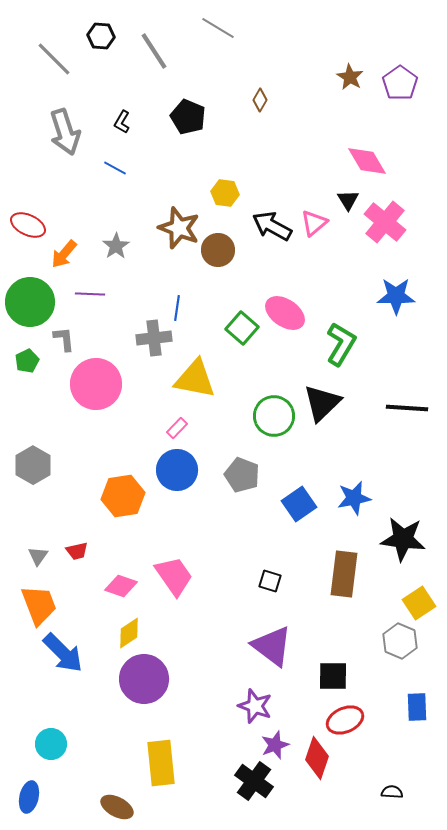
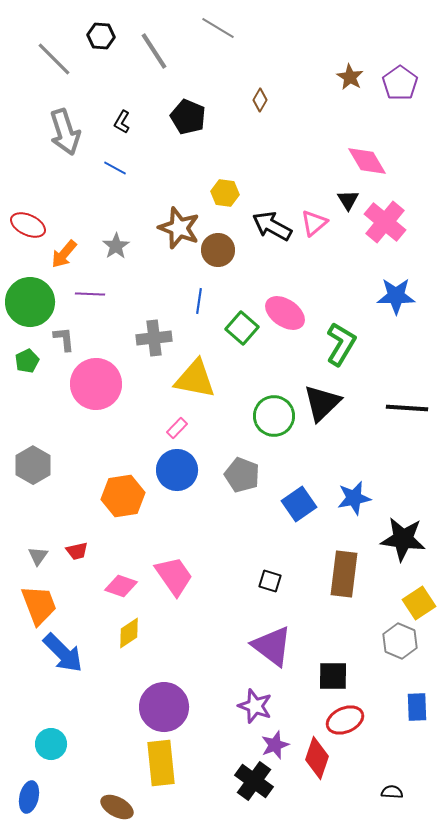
blue line at (177, 308): moved 22 px right, 7 px up
purple circle at (144, 679): moved 20 px right, 28 px down
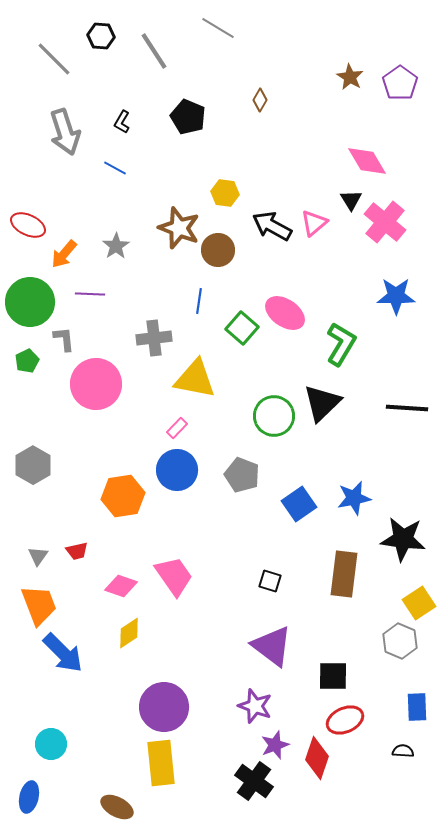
black triangle at (348, 200): moved 3 px right
black semicircle at (392, 792): moved 11 px right, 41 px up
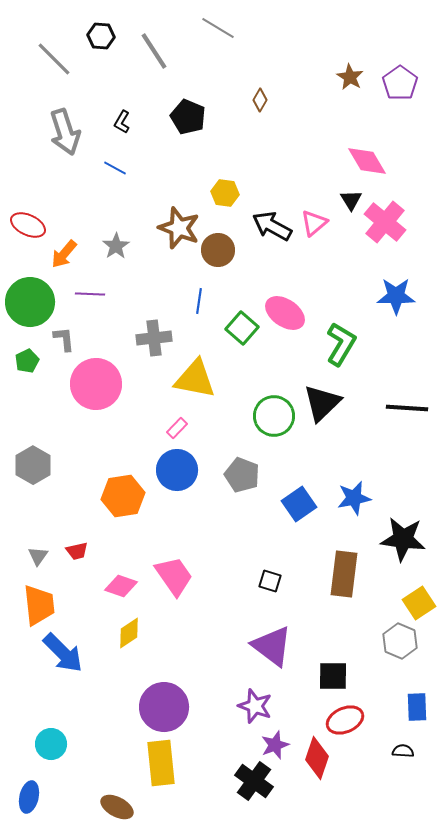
orange trapezoid at (39, 605): rotated 15 degrees clockwise
